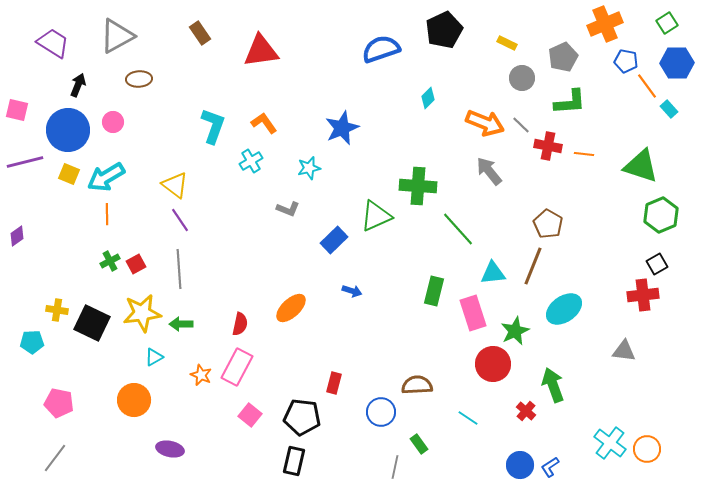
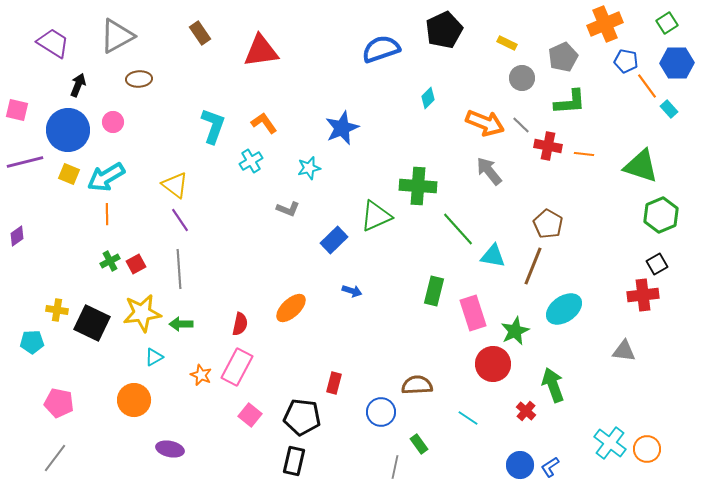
cyan triangle at (493, 273): moved 17 px up; rotated 16 degrees clockwise
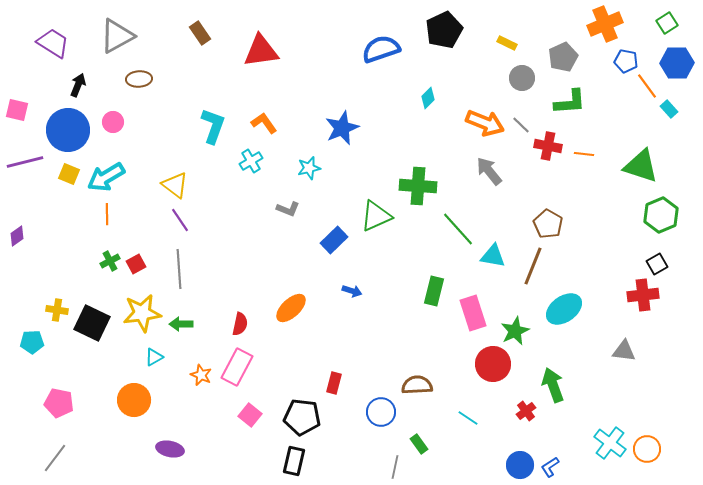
red cross at (526, 411): rotated 12 degrees clockwise
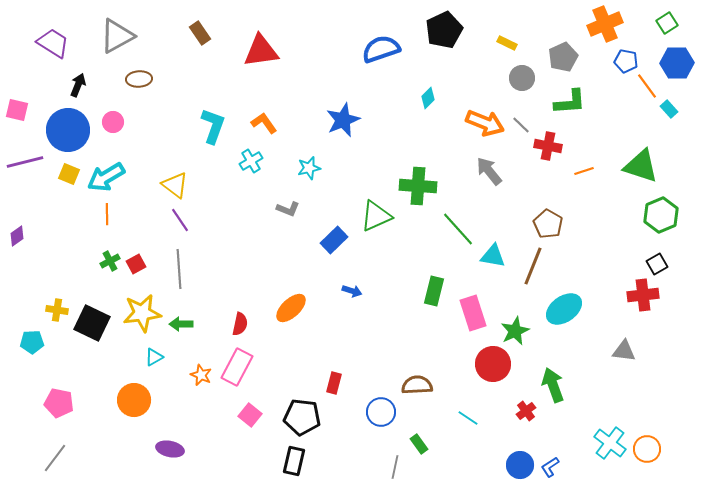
blue star at (342, 128): moved 1 px right, 8 px up
orange line at (584, 154): moved 17 px down; rotated 24 degrees counterclockwise
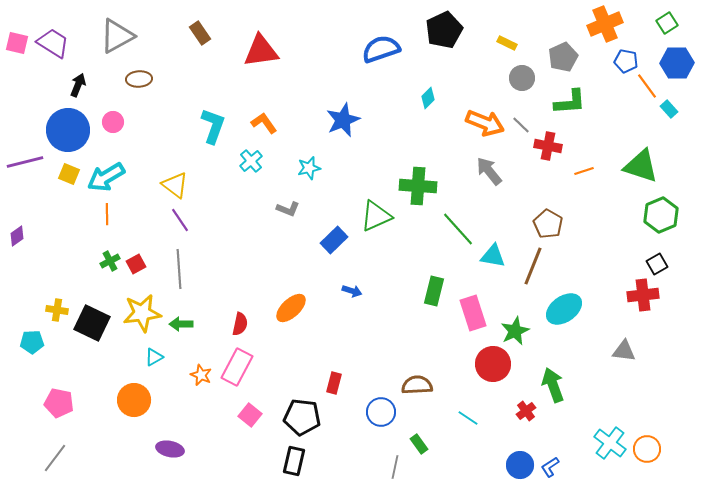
pink square at (17, 110): moved 67 px up
cyan cross at (251, 161): rotated 10 degrees counterclockwise
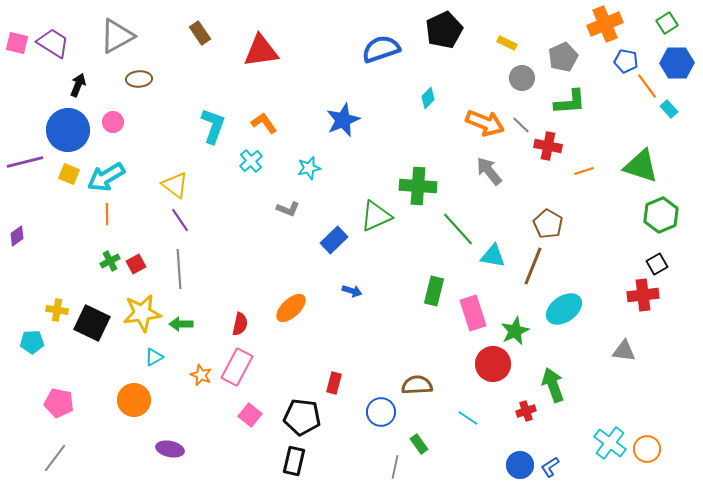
red cross at (526, 411): rotated 18 degrees clockwise
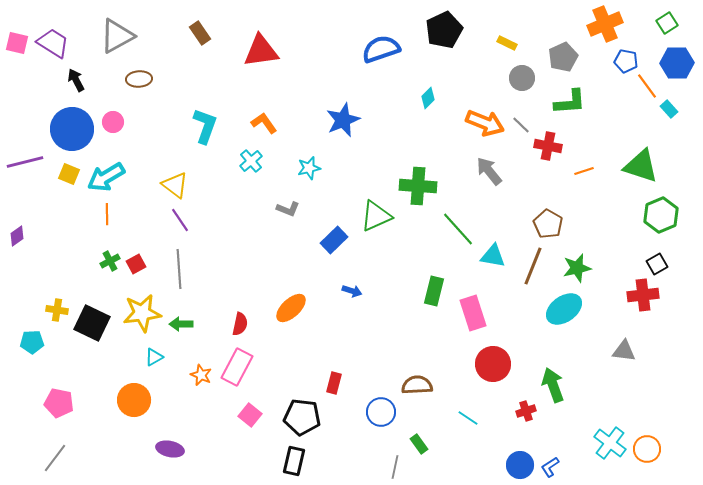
black arrow at (78, 85): moved 2 px left, 5 px up; rotated 50 degrees counterclockwise
cyan L-shape at (213, 126): moved 8 px left
blue circle at (68, 130): moved 4 px right, 1 px up
green star at (515, 331): moved 62 px right, 63 px up; rotated 12 degrees clockwise
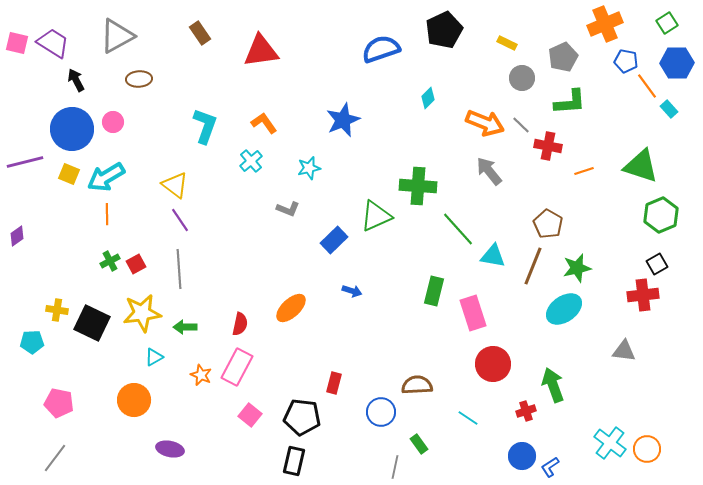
green arrow at (181, 324): moved 4 px right, 3 px down
blue circle at (520, 465): moved 2 px right, 9 px up
